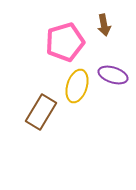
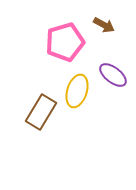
brown arrow: rotated 50 degrees counterclockwise
purple ellipse: rotated 20 degrees clockwise
yellow ellipse: moved 5 px down
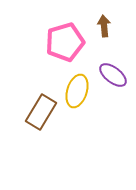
brown arrow: moved 1 px down; rotated 125 degrees counterclockwise
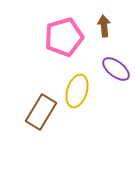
pink pentagon: moved 1 px left, 5 px up
purple ellipse: moved 3 px right, 6 px up
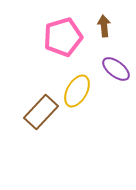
pink pentagon: moved 1 px left
yellow ellipse: rotated 12 degrees clockwise
brown rectangle: rotated 12 degrees clockwise
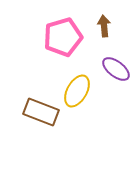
brown rectangle: rotated 68 degrees clockwise
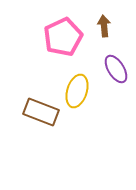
pink pentagon: rotated 9 degrees counterclockwise
purple ellipse: rotated 20 degrees clockwise
yellow ellipse: rotated 12 degrees counterclockwise
